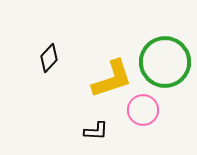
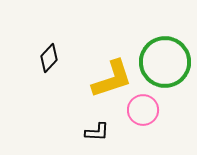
black L-shape: moved 1 px right, 1 px down
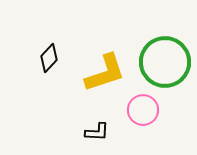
yellow L-shape: moved 7 px left, 6 px up
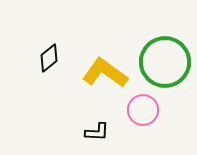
black diamond: rotated 8 degrees clockwise
yellow L-shape: rotated 126 degrees counterclockwise
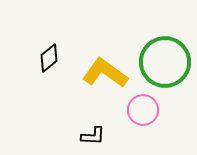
black L-shape: moved 4 px left, 4 px down
